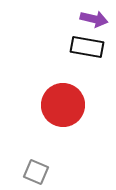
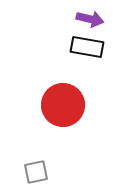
purple arrow: moved 4 px left
gray square: rotated 35 degrees counterclockwise
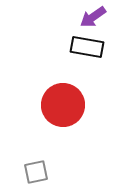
purple arrow: moved 3 px right, 2 px up; rotated 132 degrees clockwise
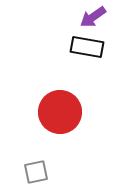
red circle: moved 3 px left, 7 px down
